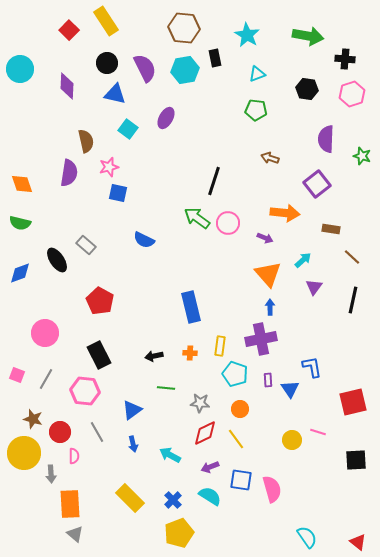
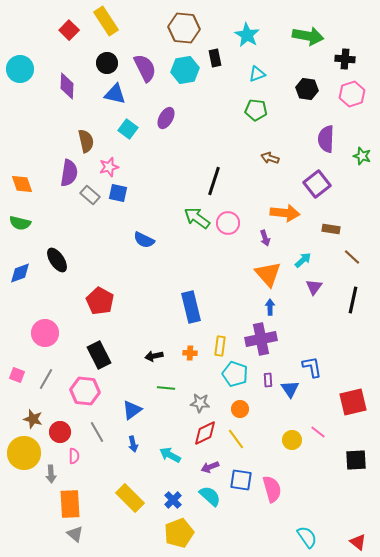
purple arrow at (265, 238): rotated 49 degrees clockwise
gray rectangle at (86, 245): moved 4 px right, 50 px up
pink line at (318, 432): rotated 21 degrees clockwise
cyan semicircle at (210, 496): rotated 10 degrees clockwise
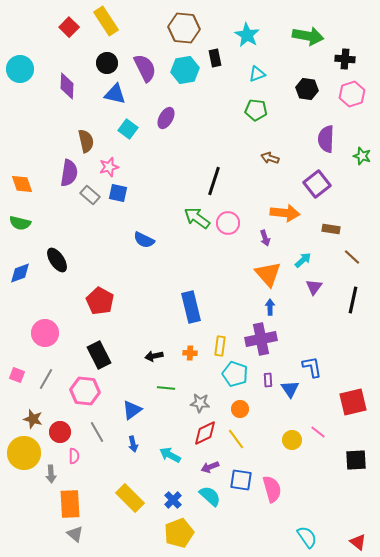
red square at (69, 30): moved 3 px up
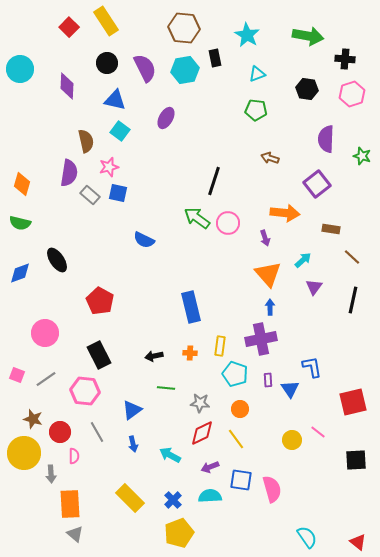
blue triangle at (115, 94): moved 6 px down
cyan square at (128, 129): moved 8 px left, 2 px down
orange diamond at (22, 184): rotated 35 degrees clockwise
gray line at (46, 379): rotated 25 degrees clockwise
red diamond at (205, 433): moved 3 px left
cyan semicircle at (210, 496): rotated 45 degrees counterclockwise
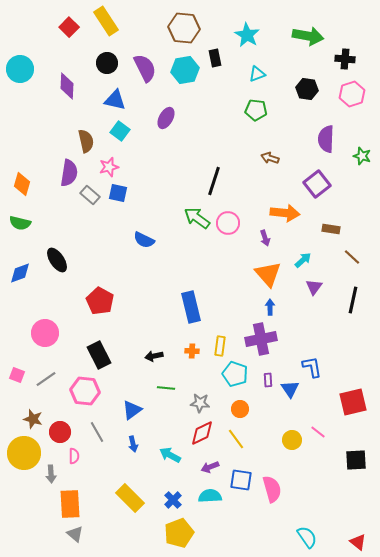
orange cross at (190, 353): moved 2 px right, 2 px up
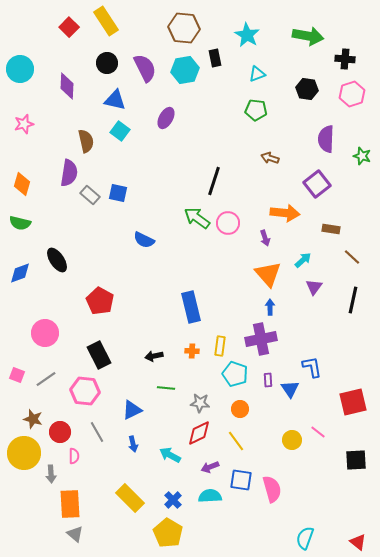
pink star at (109, 167): moved 85 px left, 43 px up
blue triangle at (132, 410): rotated 10 degrees clockwise
red diamond at (202, 433): moved 3 px left
yellow line at (236, 439): moved 2 px down
yellow pentagon at (179, 533): moved 11 px left; rotated 20 degrees counterclockwise
cyan semicircle at (307, 537): moved 2 px left, 1 px down; rotated 125 degrees counterclockwise
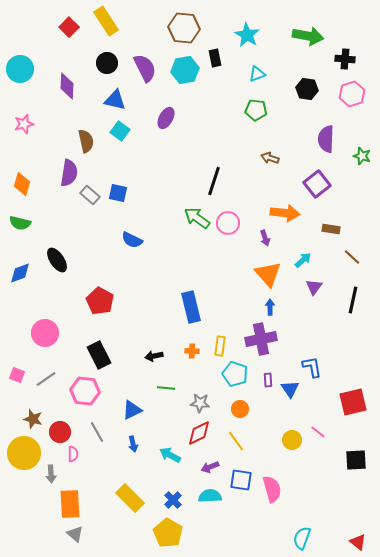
blue semicircle at (144, 240): moved 12 px left
pink semicircle at (74, 456): moved 1 px left, 2 px up
cyan semicircle at (305, 538): moved 3 px left
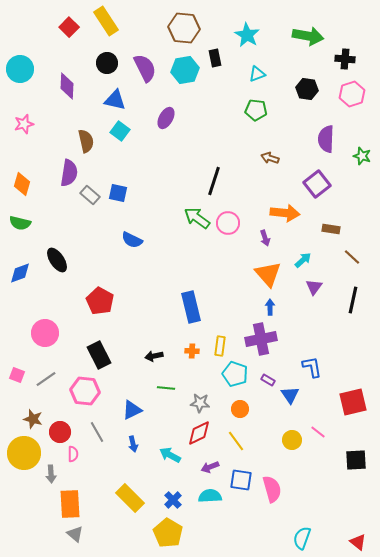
purple rectangle at (268, 380): rotated 56 degrees counterclockwise
blue triangle at (290, 389): moved 6 px down
